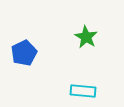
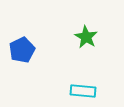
blue pentagon: moved 2 px left, 3 px up
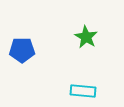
blue pentagon: rotated 25 degrees clockwise
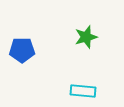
green star: rotated 25 degrees clockwise
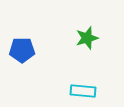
green star: moved 1 px right, 1 px down
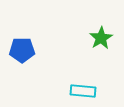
green star: moved 14 px right; rotated 15 degrees counterclockwise
